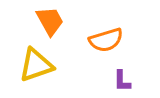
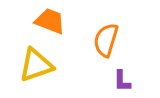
orange trapezoid: rotated 40 degrees counterclockwise
orange semicircle: rotated 124 degrees clockwise
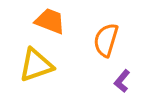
purple L-shape: rotated 40 degrees clockwise
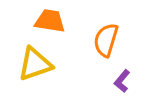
orange trapezoid: rotated 12 degrees counterclockwise
yellow triangle: moved 1 px left, 1 px up
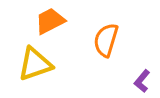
orange trapezoid: rotated 36 degrees counterclockwise
purple L-shape: moved 20 px right
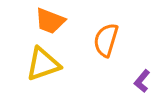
orange trapezoid: rotated 132 degrees counterclockwise
yellow triangle: moved 8 px right
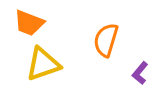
orange trapezoid: moved 21 px left, 2 px down
purple L-shape: moved 2 px left, 8 px up
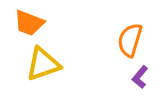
orange semicircle: moved 24 px right
purple L-shape: moved 4 px down
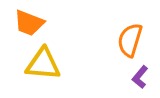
yellow triangle: rotated 24 degrees clockwise
